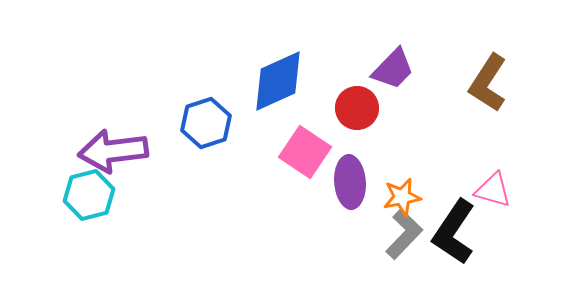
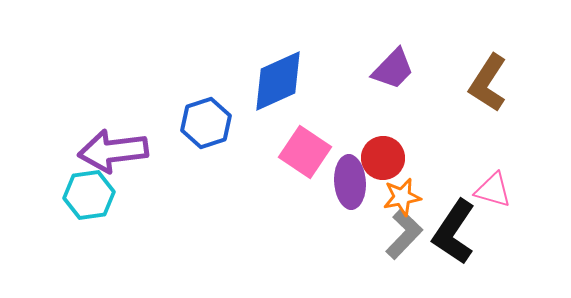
red circle: moved 26 px right, 50 px down
cyan hexagon: rotated 6 degrees clockwise
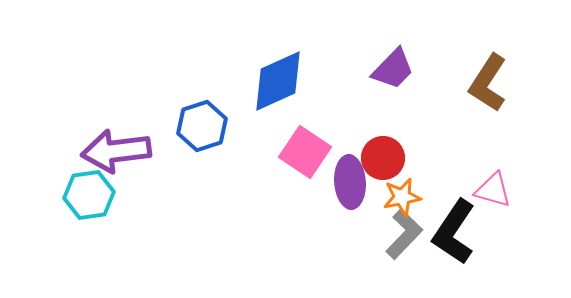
blue hexagon: moved 4 px left, 3 px down
purple arrow: moved 3 px right
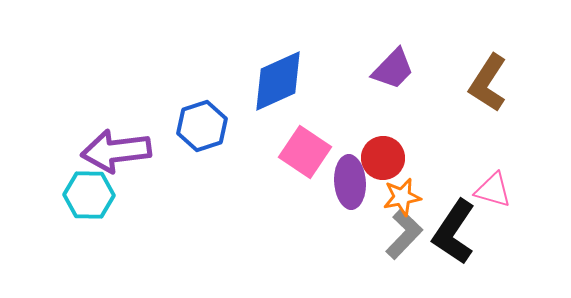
cyan hexagon: rotated 9 degrees clockwise
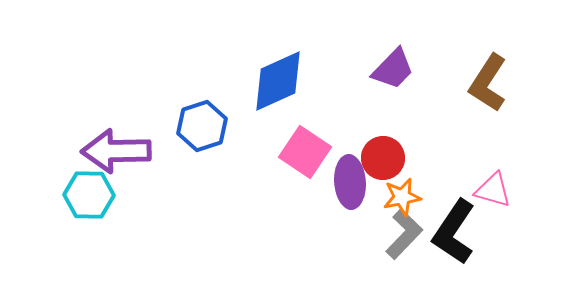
purple arrow: rotated 6 degrees clockwise
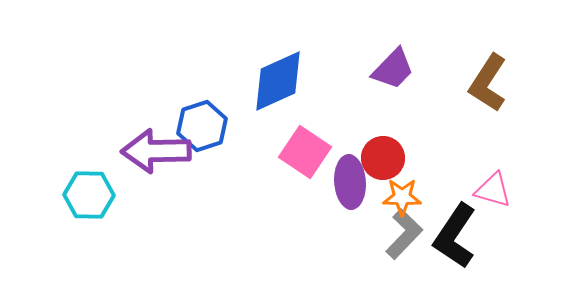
purple arrow: moved 40 px right
orange star: rotated 12 degrees clockwise
black L-shape: moved 1 px right, 4 px down
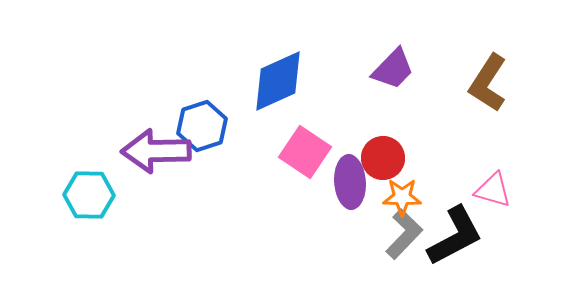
black L-shape: rotated 152 degrees counterclockwise
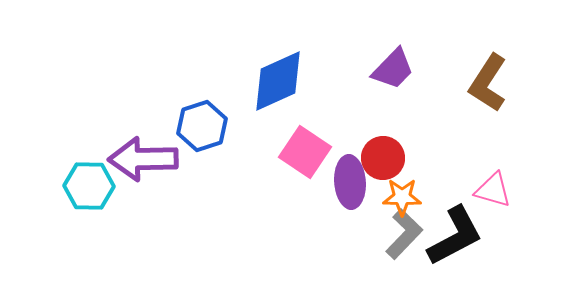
purple arrow: moved 13 px left, 8 px down
cyan hexagon: moved 9 px up
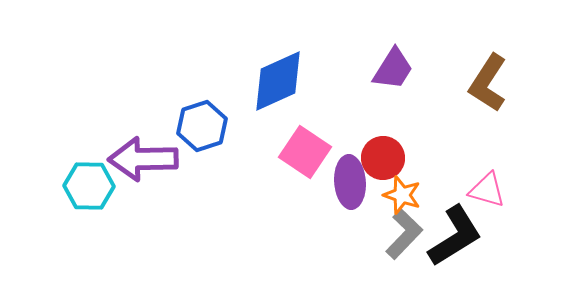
purple trapezoid: rotated 12 degrees counterclockwise
pink triangle: moved 6 px left
orange star: moved 2 px up; rotated 18 degrees clockwise
black L-shape: rotated 4 degrees counterclockwise
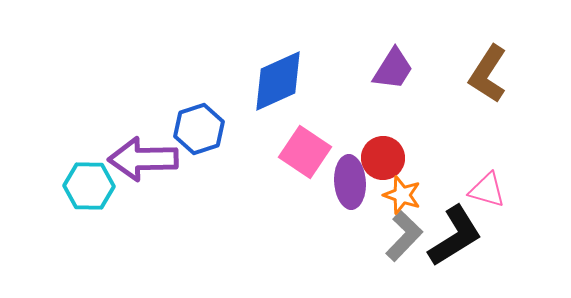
brown L-shape: moved 9 px up
blue hexagon: moved 3 px left, 3 px down
gray L-shape: moved 2 px down
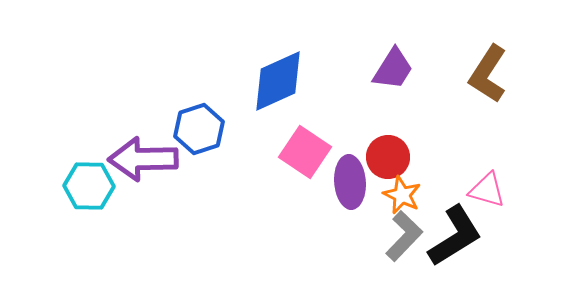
red circle: moved 5 px right, 1 px up
orange star: rotated 6 degrees clockwise
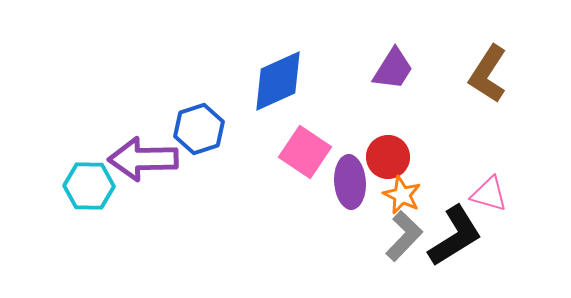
pink triangle: moved 2 px right, 4 px down
